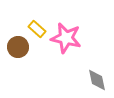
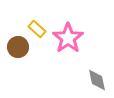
pink star: moved 2 px right; rotated 24 degrees clockwise
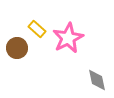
pink star: rotated 8 degrees clockwise
brown circle: moved 1 px left, 1 px down
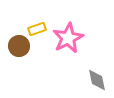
yellow rectangle: rotated 60 degrees counterclockwise
brown circle: moved 2 px right, 2 px up
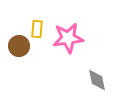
yellow rectangle: rotated 66 degrees counterclockwise
pink star: rotated 20 degrees clockwise
